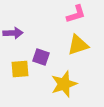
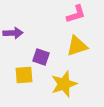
yellow triangle: moved 1 px left, 1 px down
yellow square: moved 4 px right, 6 px down
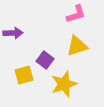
purple square: moved 4 px right, 3 px down; rotated 18 degrees clockwise
yellow square: rotated 12 degrees counterclockwise
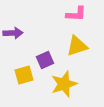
pink L-shape: rotated 20 degrees clockwise
purple square: rotated 30 degrees clockwise
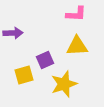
yellow triangle: rotated 15 degrees clockwise
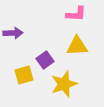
purple square: rotated 12 degrees counterclockwise
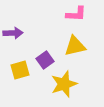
yellow triangle: moved 2 px left; rotated 10 degrees counterclockwise
yellow square: moved 4 px left, 5 px up
